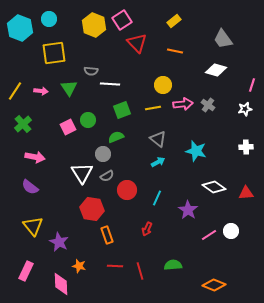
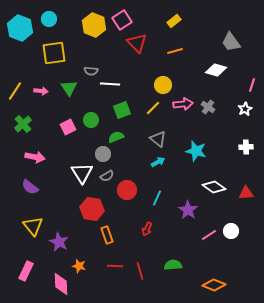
gray trapezoid at (223, 39): moved 8 px right, 3 px down
orange line at (175, 51): rotated 28 degrees counterclockwise
gray cross at (208, 105): moved 2 px down
yellow line at (153, 108): rotated 35 degrees counterclockwise
white star at (245, 109): rotated 16 degrees counterclockwise
green circle at (88, 120): moved 3 px right
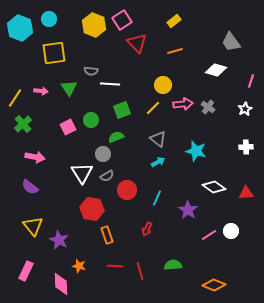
pink line at (252, 85): moved 1 px left, 4 px up
yellow line at (15, 91): moved 7 px down
purple star at (59, 242): moved 2 px up
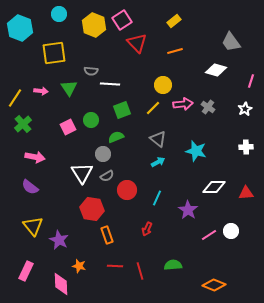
cyan circle at (49, 19): moved 10 px right, 5 px up
white diamond at (214, 187): rotated 35 degrees counterclockwise
